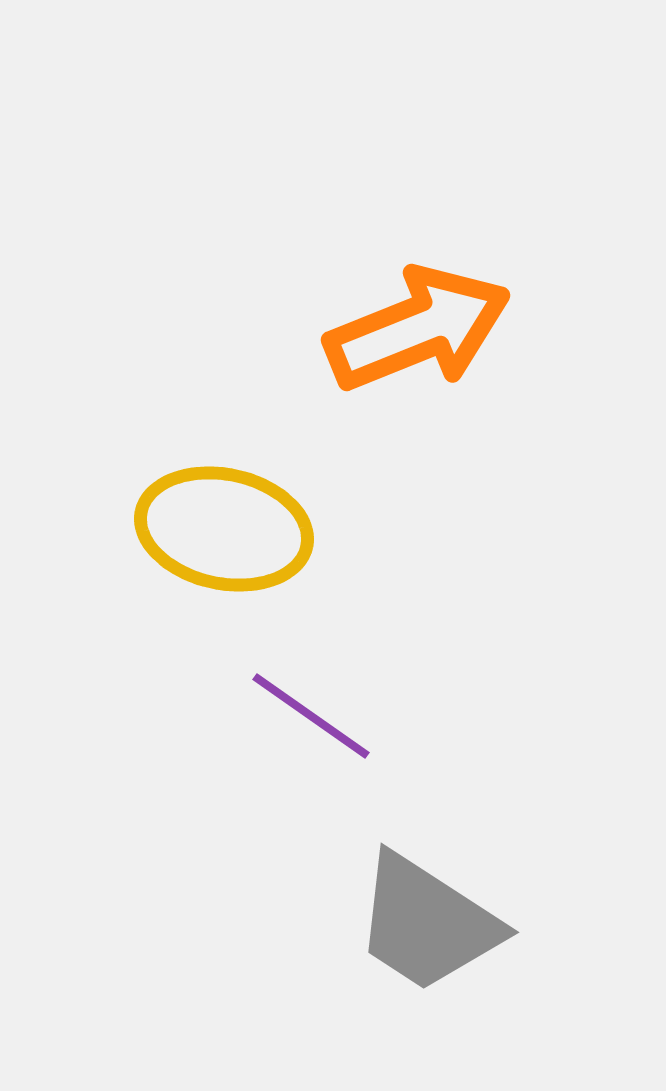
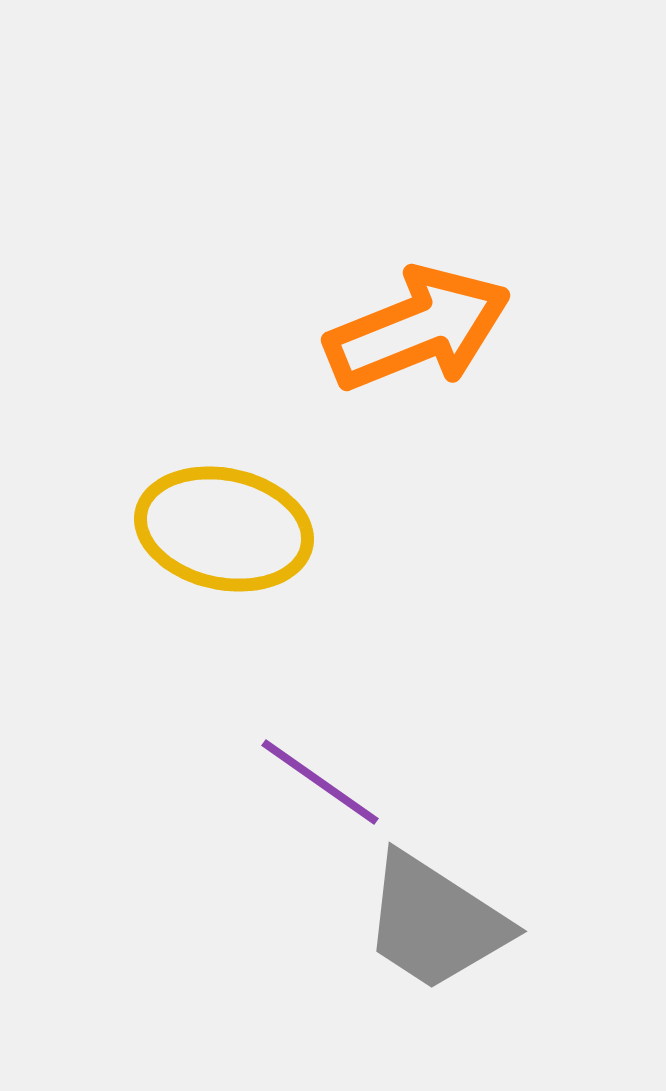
purple line: moved 9 px right, 66 px down
gray trapezoid: moved 8 px right, 1 px up
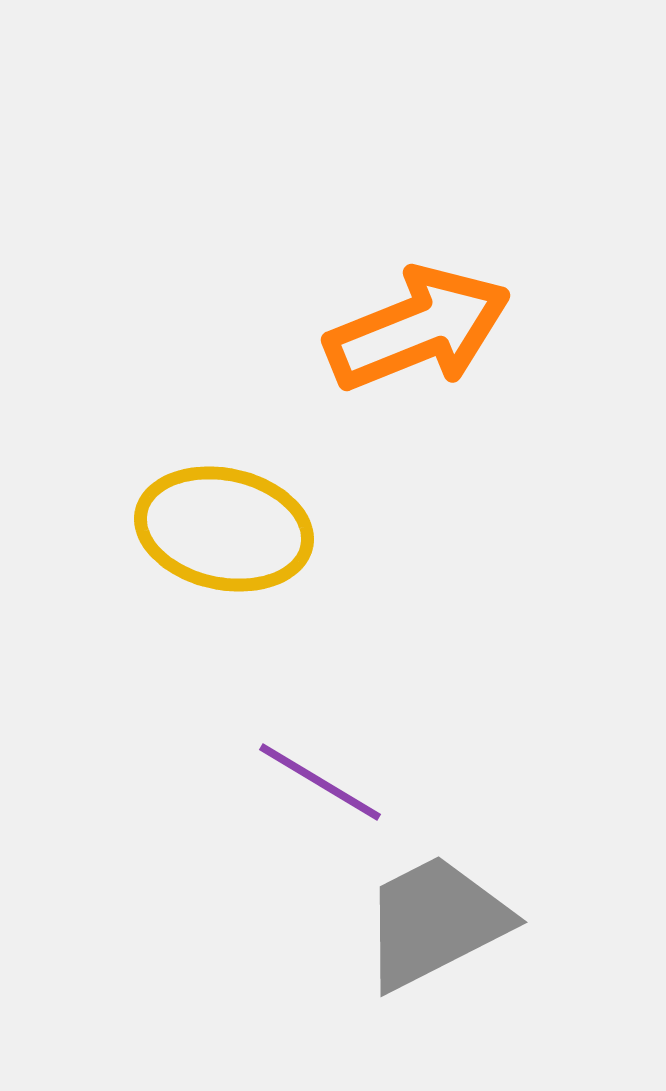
purple line: rotated 4 degrees counterclockwise
gray trapezoid: rotated 120 degrees clockwise
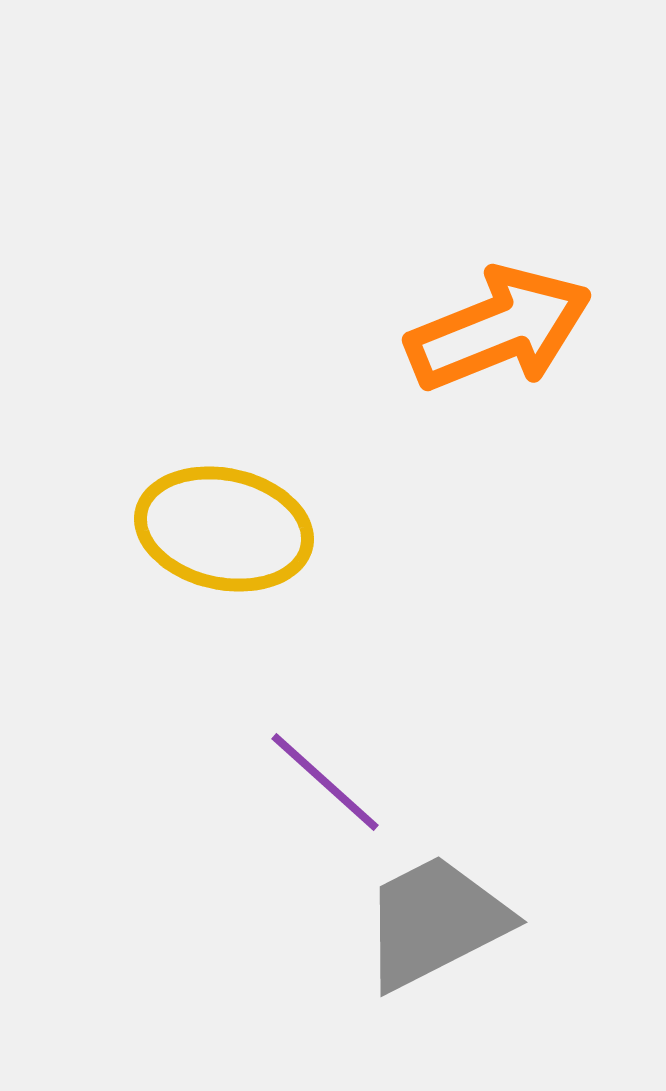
orange arrow: moved 81 px right
purple line: moved 5 px right; rotated 11 degrees clockwise
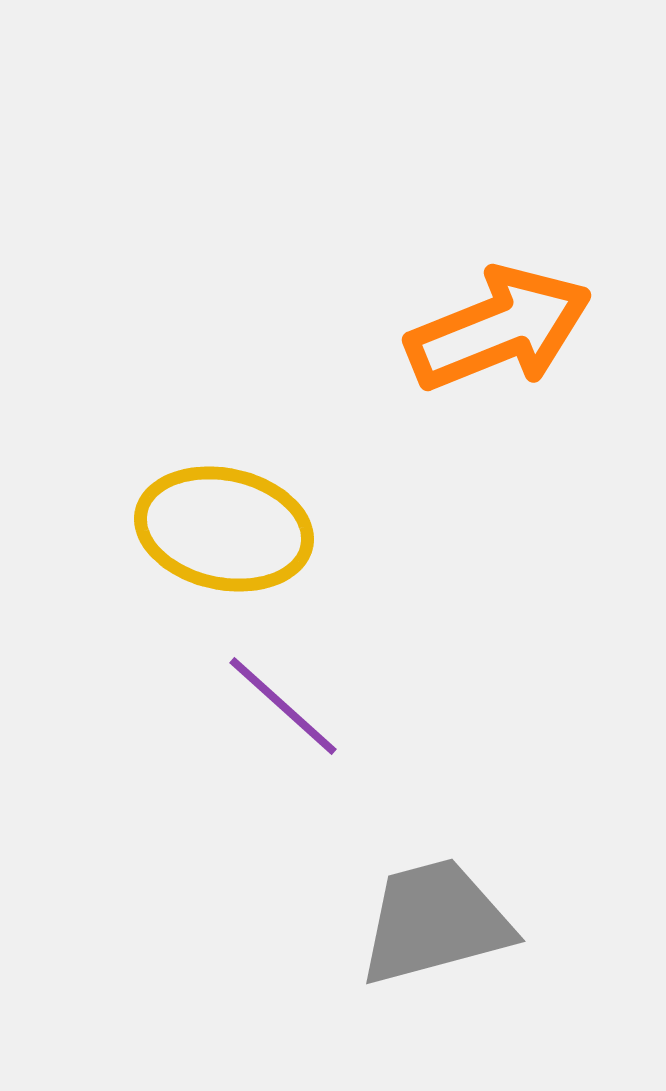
purple line: moved 42 px left, 76 px up
gray trapezoid: rotated 12 degrees clockwise
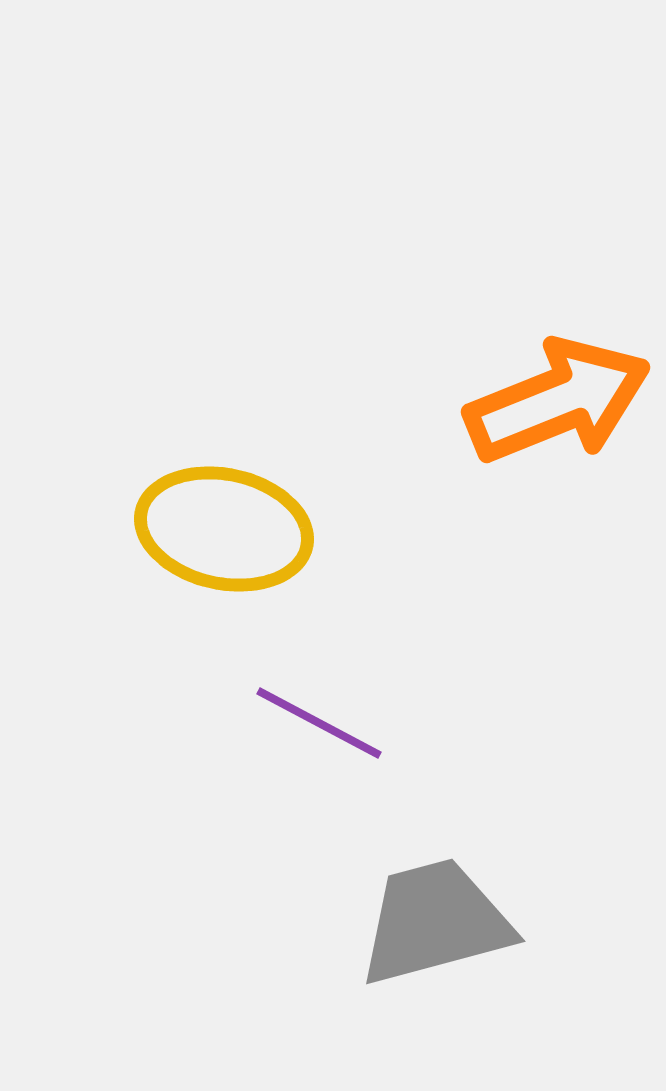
orange arrow: moved 59 px right, 72 px down
purple line: moved 36 px right, 17 px down; rotated 14 degrees counterclockwise
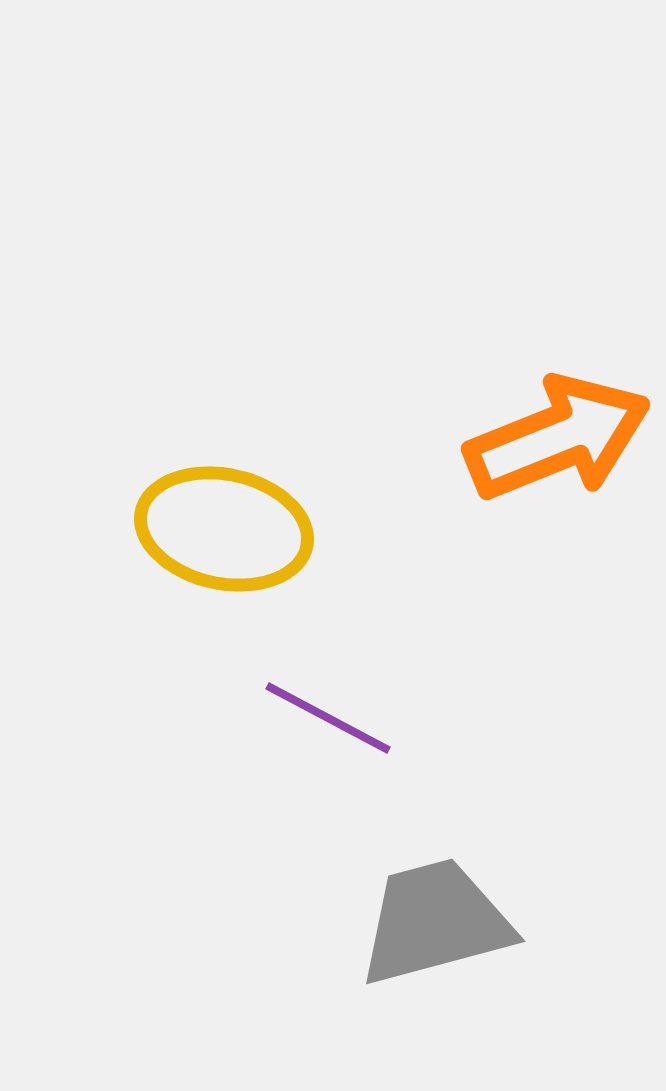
orange arrow: moved 37 px down
purple line: moved 9 px right, 5 px up
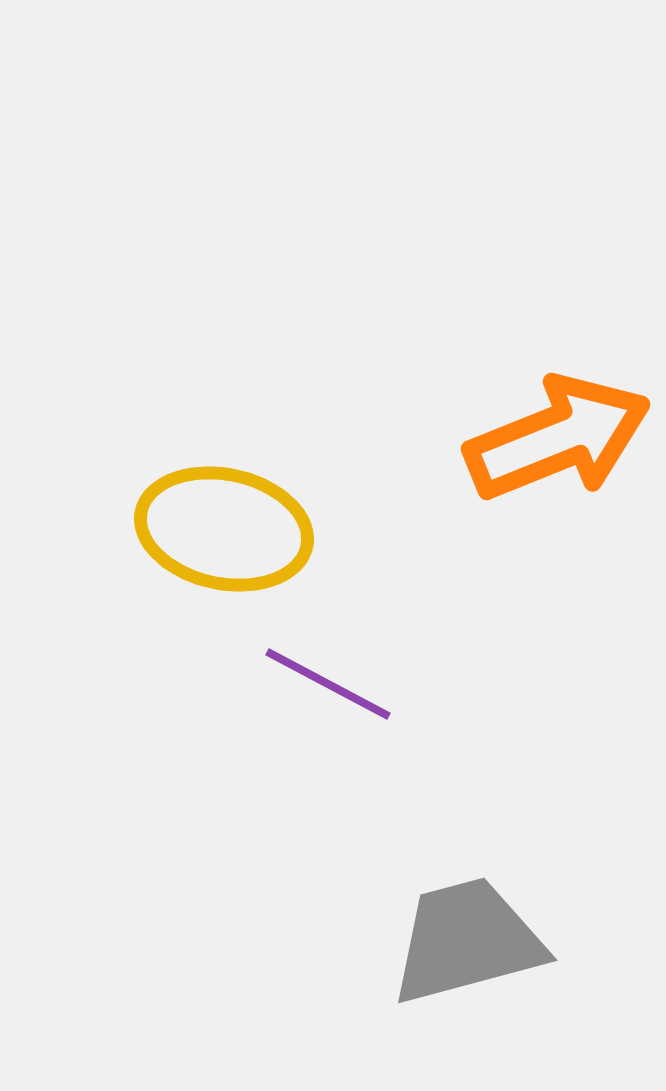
purple line: moved 34 px up
gray trapezoid: moved 32 px right, 19 px down
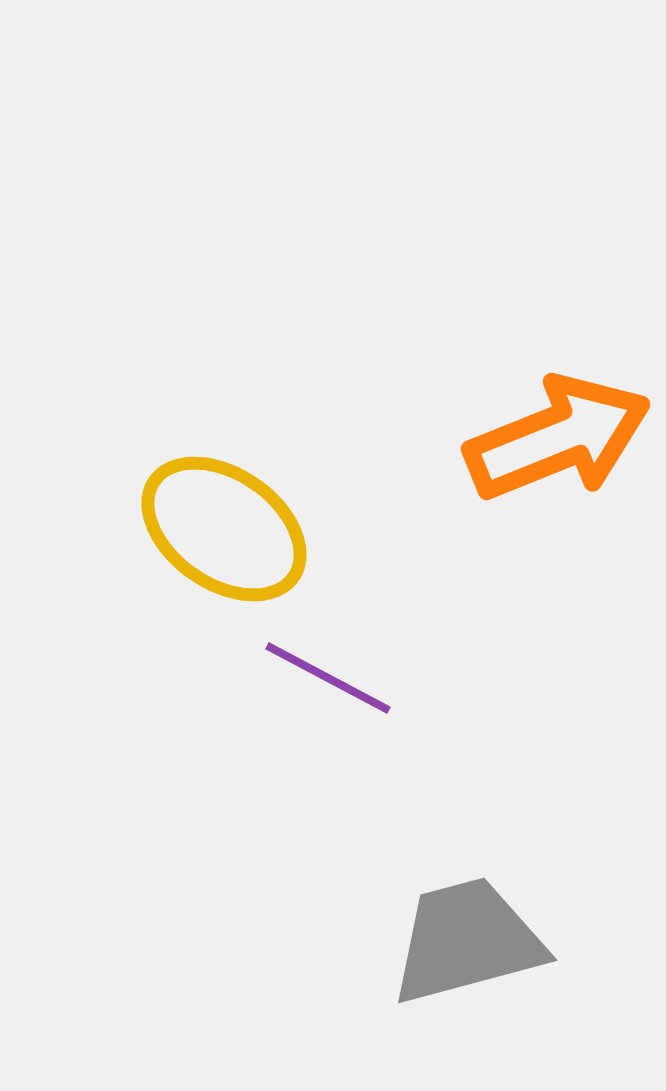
yellow ellipse: rotated 23 degrees clockwise
purple line: moved 6 px up
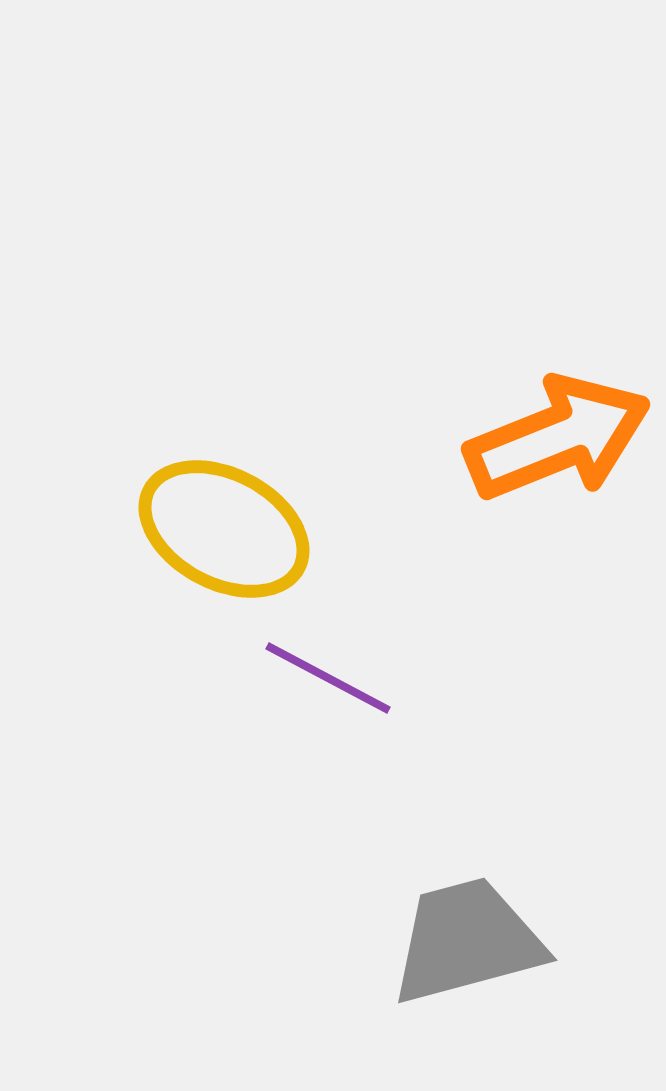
yellow ellipse: rotated 7 degrees counterclockwise
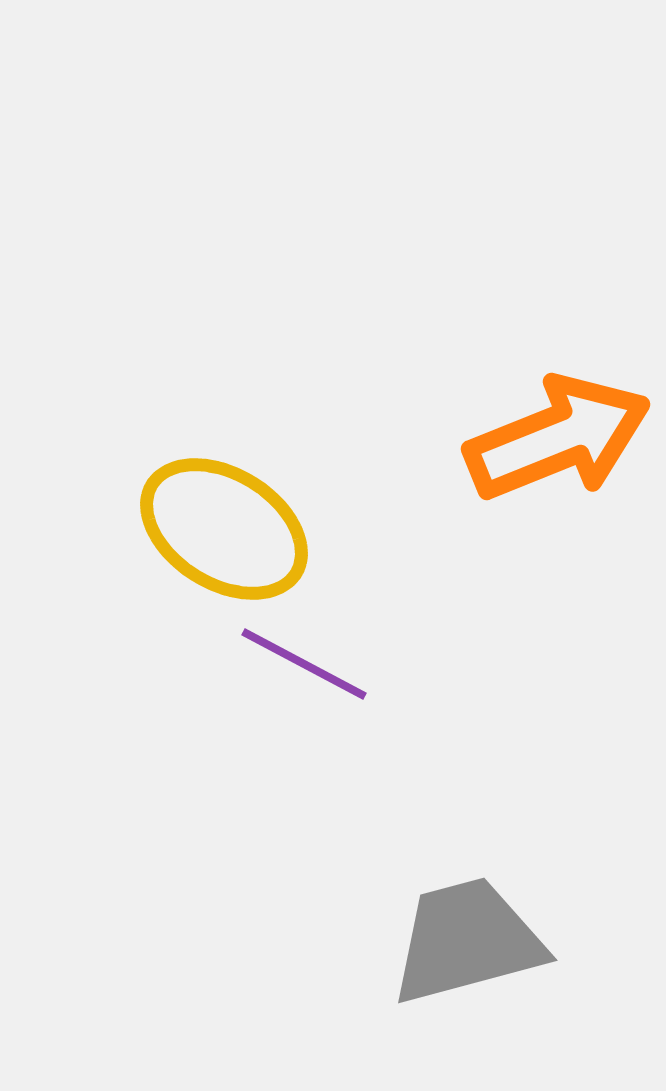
yellow ellipse: rotated 4 degrees clockwise
purple line: moved 24 px left, 14 px up
